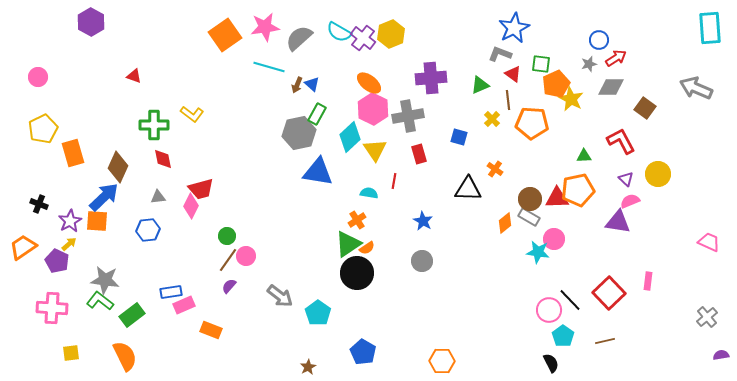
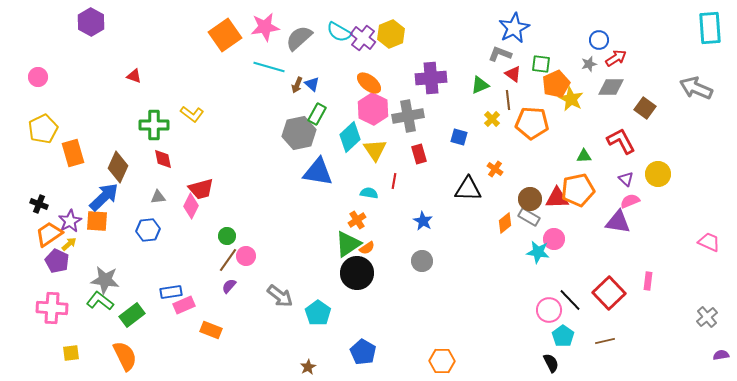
orange trapezoid at (23, 247): moved 26 px right, 13 px up
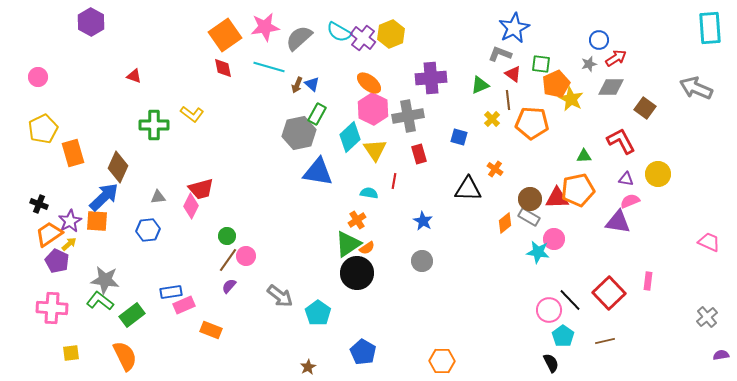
red diamond at (163, 159): moved 60 px right, 91 px up
purple triangle at (626, 179): rotated 35 degrees counterclockwise
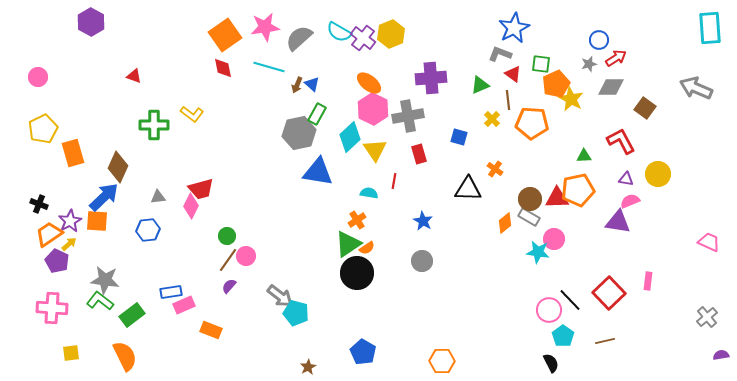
cyan pentagon at (318, 313): moved 22 px left; rotated 20 degrees counterclockwise
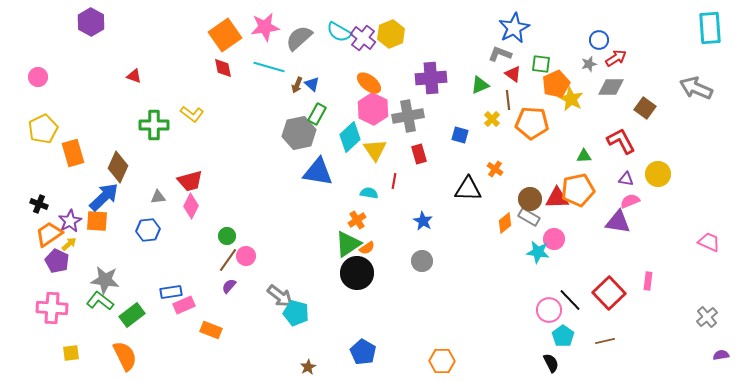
blue square at (459, 137): moved 1 px right, 2 px up
red trapezoid at (201, 189): moved 11 px left, 8 px up
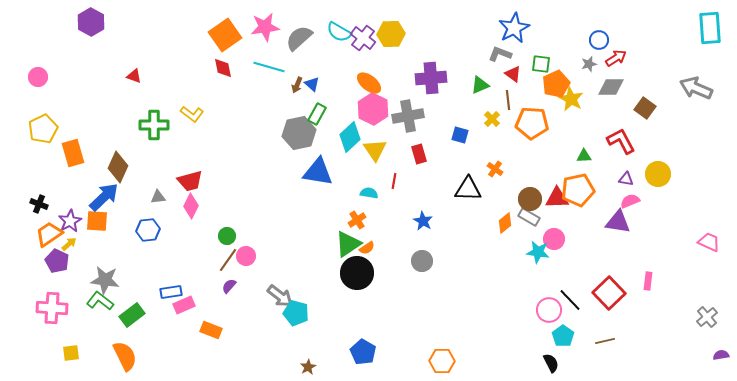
yellow hexagon at (391, 34): rotated 20 degrees clockwise
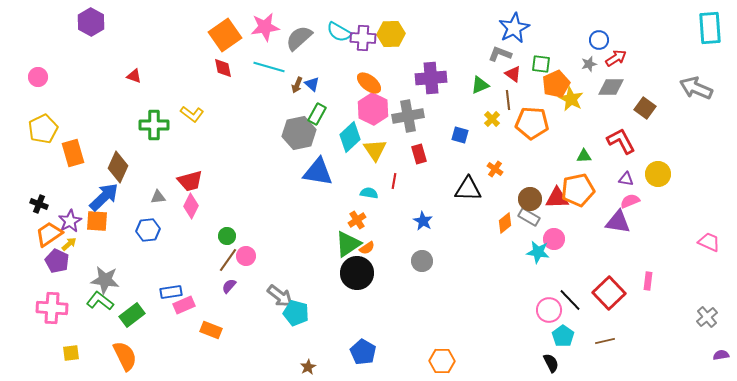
purple cross at (363, 38): rotated 35 degrees counterclockwise
